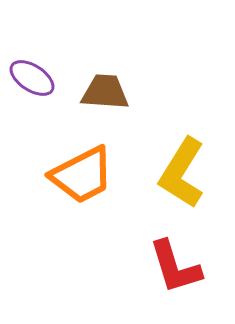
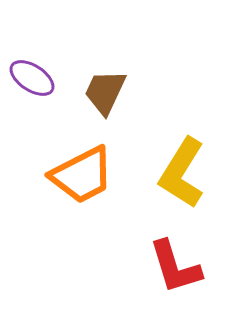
brown trapezoid: rotated 69 degrees counterclockwise
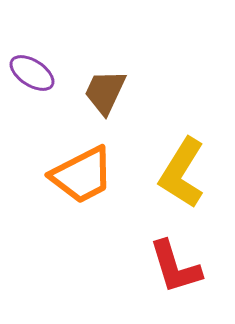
purple ellipse: moved 5 px up
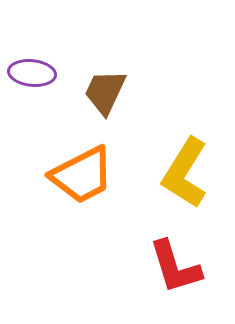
purple ellipse: rotated 27 degrees counterclockwise
yellow L-shape: moved 3 px right
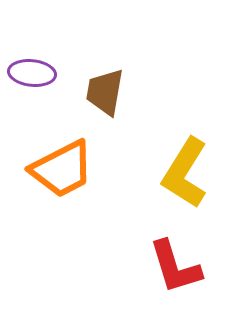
brown trapezoid: rotated 15 degrees counterclockwise
orange trapezoid: moved 20 px left, 6 px up
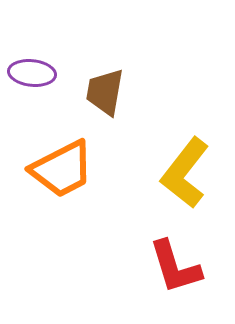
yellow L-shape: rotated 6 degrees clockwise
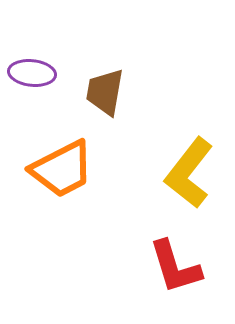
yellow L-shape: moved 4 px right
